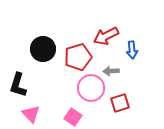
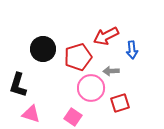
pink triangle: rotated 30 degrees counterclockwise
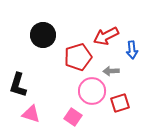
black circle: moved 14 px up
pink circle: moved 1 px right, 3 px down
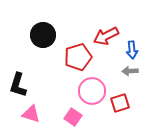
gray arrow: moved 19 px right
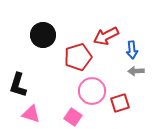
gray arrow: moved 6 px right
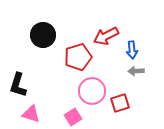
pink square: rotated 24 degrees clockwise
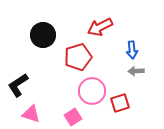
red arrow: moved 6 px left, 9 px up
black L-shape: rotated 40 degrees clockwise
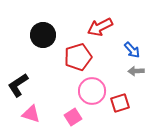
blue arrow: rotated 36 degrees counterclockwise
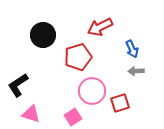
blue arrow: moved 1 px up; rotated 18 degrees clockwise
